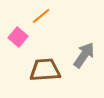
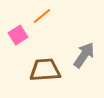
orange line: moved 1 px right
pink square: moved 2 px up; rotated 18 degrees clockwise
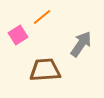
orange line: moved 1 px down
gray arrow: moved 3 px left, 11 px up
